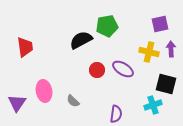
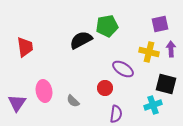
red circle: moved 8 px right, 18 px down
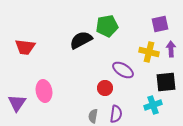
red trapezoid: rotated 105 degrees clockwise
purple ellipse: moved 1 px down
black square: moved 2 px up; rotated 20 degrees counterclockwise
gray semicircle: moved 20 px right, 15 px down; rotated 56 degrees clockwise
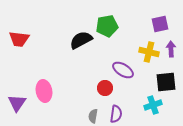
red trapezoid: moved 6 px left, 8 px up
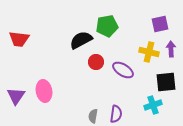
red circle: moved 9 px left, 26 px up
purple triangle: moved 1 px left, 7 px up
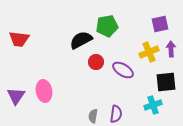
yellow cross: rotated 36 degrees counterclockwise
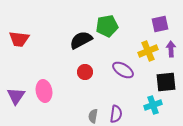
yellow cross: moved 1 px left, 1 px up
red circle: moved 11 px left, 10 px down
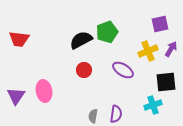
green pentagon: moved 6 px down; rotated 10 degrees counterclockwise
purple arrow: rotated 35 degrees clockwise
red circle: moved 1 px left, 2 px up
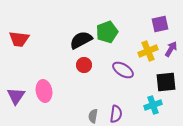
red circle: moved 5 px up
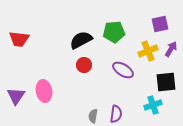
green pentagon: moved 7 px right; rotated 15 degrees clockwise
